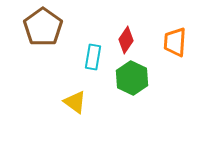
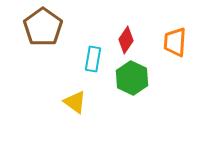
cyan rectangle: moved 2 px down
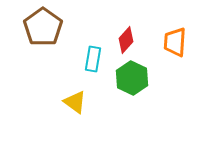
red diamond: rotated 8 degrees clockwise
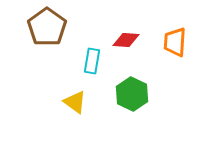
brown pentagon: moved 4 px right
red diamond: rotated 52 degrees clockwise
cyan rectangle: moved 1 px left, 2 px down
green hexagon: moved 16 px down
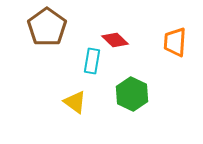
red diamond: moved 11 px left; rotated 40 degrees clockwise
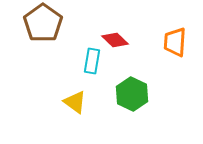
brown pentagon: moved 4 px left, 4 px up
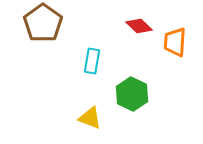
red diamond: moved 24 px right, 14 px up
yellow triangle: moved 15 px right, 16 px down; rotated 15 degrees counterclockwise
